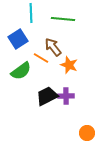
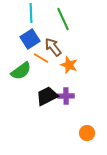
green line: rotated 60 degrees clockwise
blue square: moved 12 px right
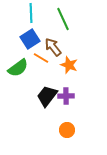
green semicircle: moved 3 px left, 3 px up
black trapezoid: rotated 25 degrees counterclockwise
orange circle: moved 20 px left, 3 px up
